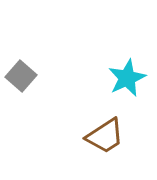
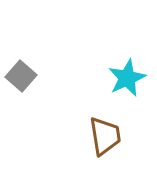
brown trapezoid: rotated 66 degrees counterclockwise
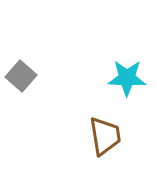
cyan star: rotated 27 degrees clockwise
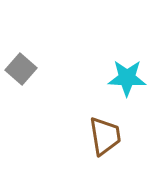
gray square: moved 7 px up
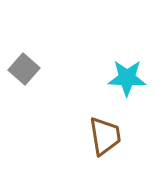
gray square: moved 3 px right
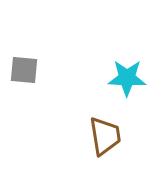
gray square: moved 1 px down; rotated 36 degrees counterclockwise
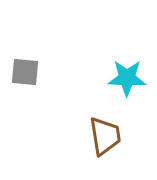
gray square: moved 1 px right, 2 px down
